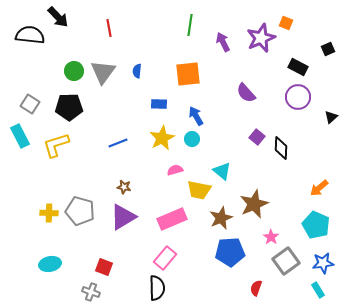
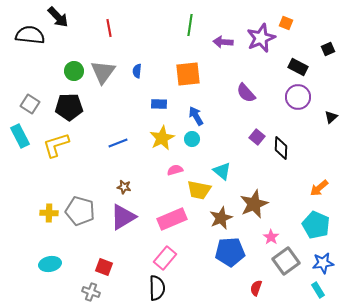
purple arrow at (223, 42): rotated 60 degrees counterclockwise
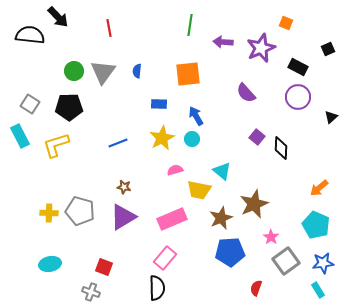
purple star at (261, 38): moved 10 px down
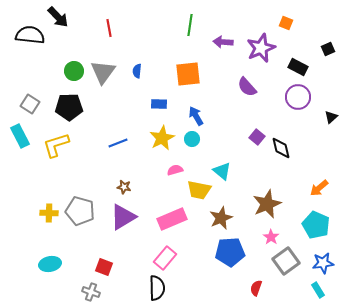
purple semicircle at (246, 93): moved 1 px right, 6 px up
black diamond at (281, 148): rotated 15 degrees counterclockwise
brown star at (254, 204): moved 13 px right
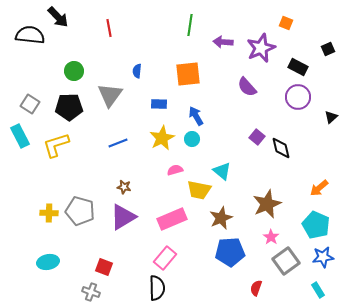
gray triangle at (103, 72): moved 7 px right, 23 px down
blue star at (323, 263): moved 6 px up
cyan ellipse at (50, 264): moved 2 px left, 2 px up
